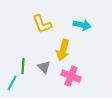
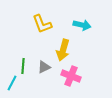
gray triangle: rotated 48 degrees clockwise
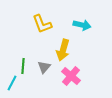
gray triangle: rotated 24 degrees counterclockwise
pink cross: rotated 18 degrees clockwise
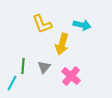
yellow arrow: moved 1 px left, 6 px up
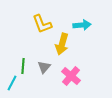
cyan arrow: rotated 18 degrees counterclockwise
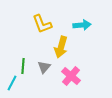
yellow arrow: moved 1 px left, 3 px down
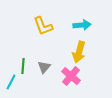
yellow L-shape: moved 1 px right, 2 px down
yellow arrow: moved 18 px right, 5 px down
cyan line: moved 1 px left, 1 px up
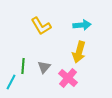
yellow L-shape: moved 2 px left; rotated 10 degrees counterclockwise
pink cross: moved 3 px left, 2 px down
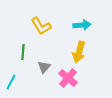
green line: moved 14 px up
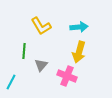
cyan arrow: moved 3 px left, 2 px down
green line: moved 1 px right, 1 px up
gray triangle: moved 3 px left, 2 px up
pink cross: moved 1 px left, 2 px up; rotated 18 degrees counterclockwise
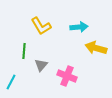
yellow arrow: moved 17 px right, 4 px up; rotated 90 degrees clockwise
